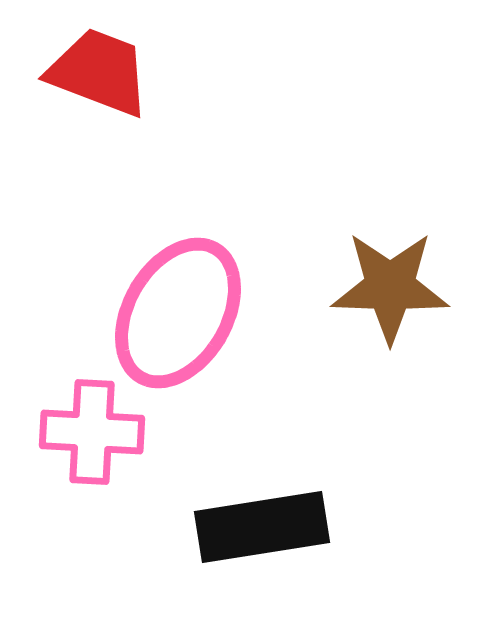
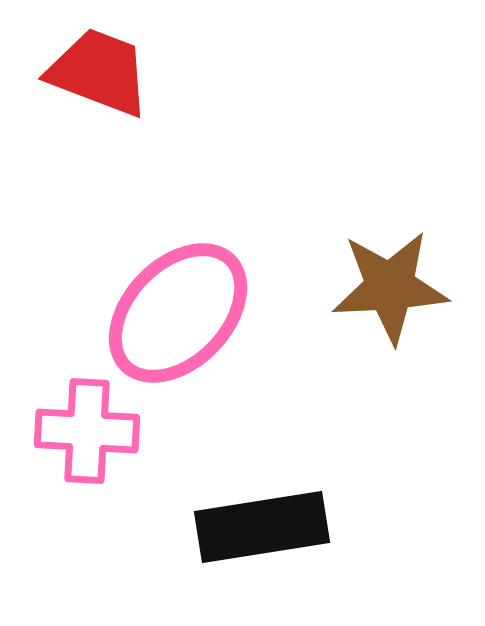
brown star: rotated 5 degrees counterclockwise
pink ellipse: rotated 14 degrees clockwise
pink cross: moved 5 px left, 1 px up
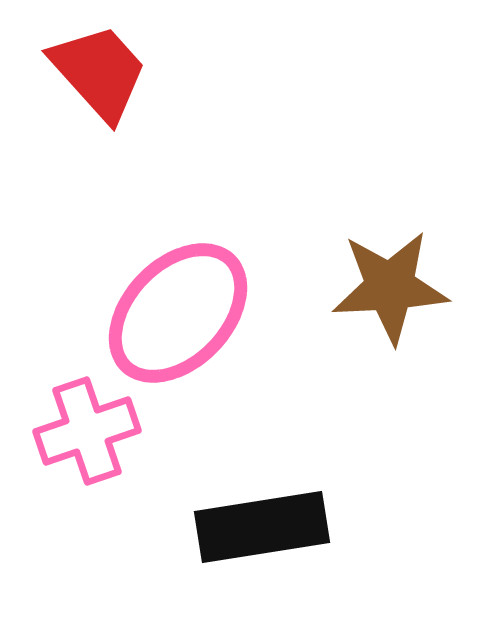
red trapezoid: rotated 27 degrees clockwise
pink cross: rotated 22 degrees counterclockwise
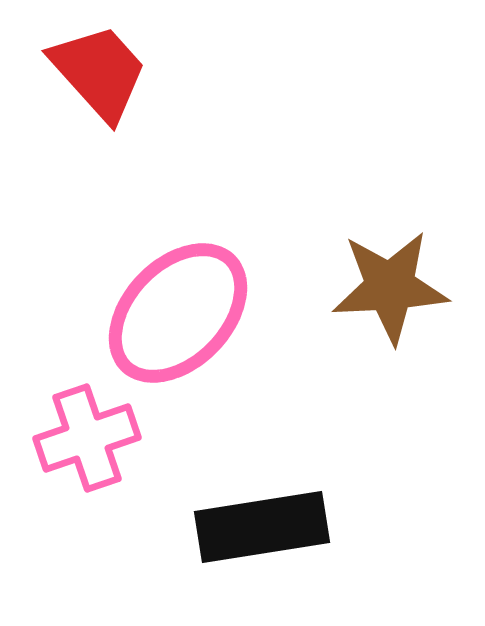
pink cross: moved 7 px down
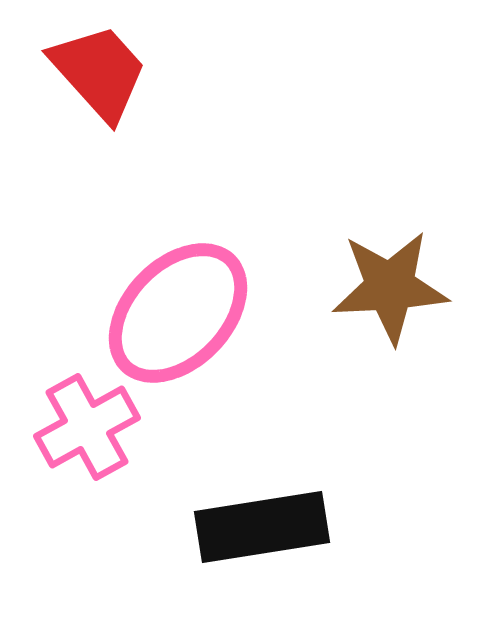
pink cross: moved 11 px up; rotated 10 degrees counterclockwise
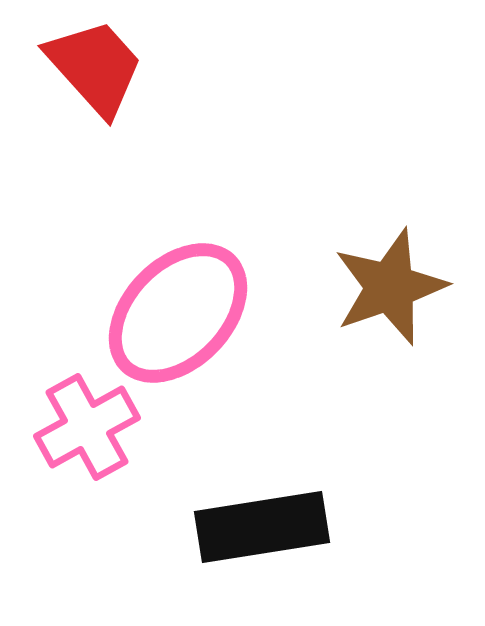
red trapezoid: moved 4 px left, 5 px up
brown star: rotated 16 degrees counterclockwise
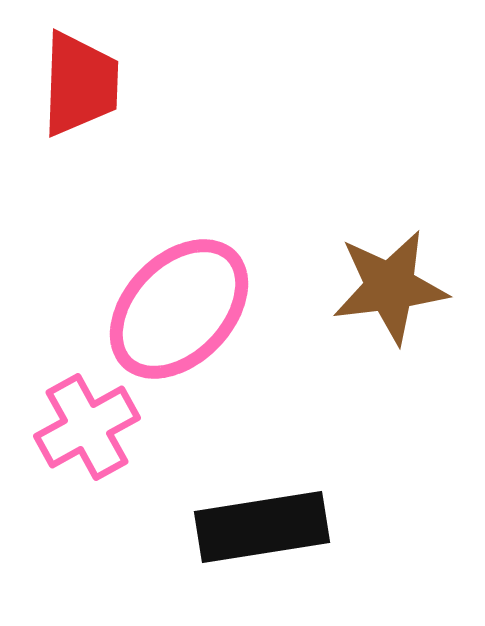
red trapezoid: moved 15 px left, 17 px down; rotated 44 degrees clockwise
brown star: rotated 12 degrees clockwise
pink ellipse: moved 1 px right, 4 px up
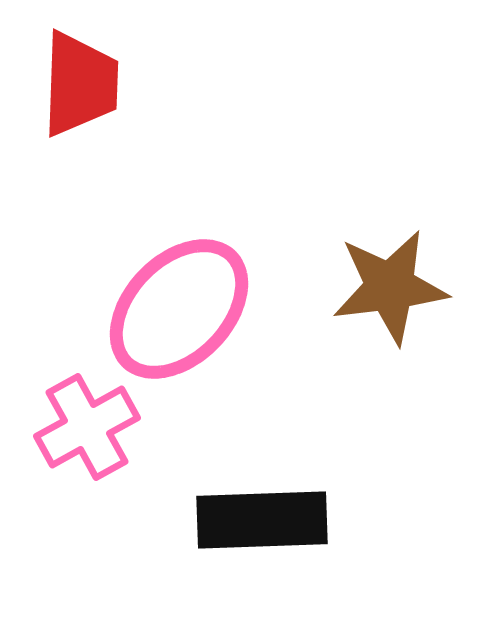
black rectangle: moved 7 px up; rotated 7 degrees clockwise
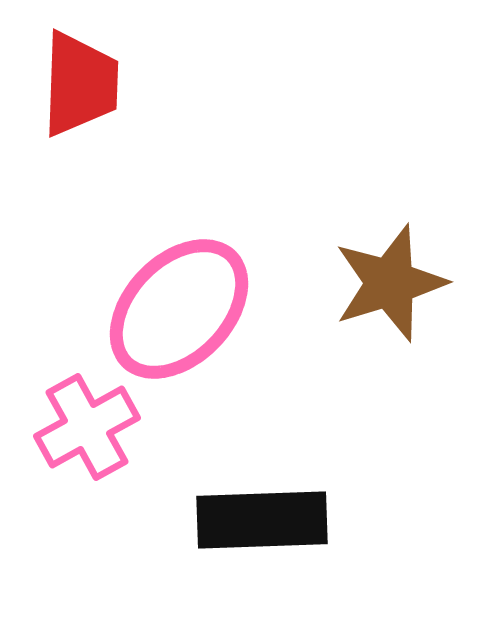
brown star: moved 4 px up; rotated 10 degrees counterclockwise
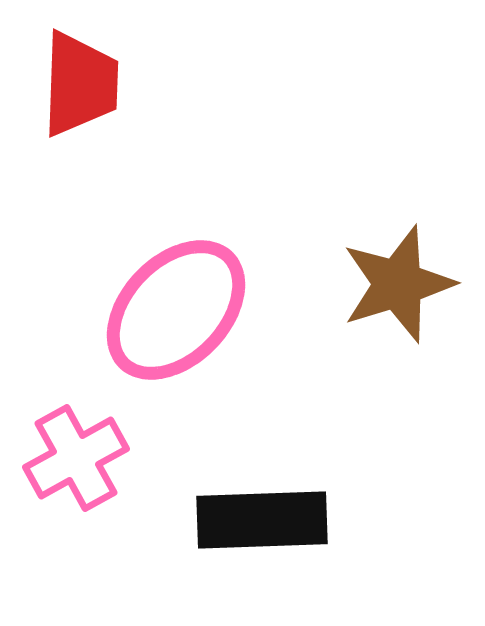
brown star: moved 8 px right, 1 px down
pink ellipse: moved 3 px left, 1 px down
pink cross: moved 11 px left, 31 px down
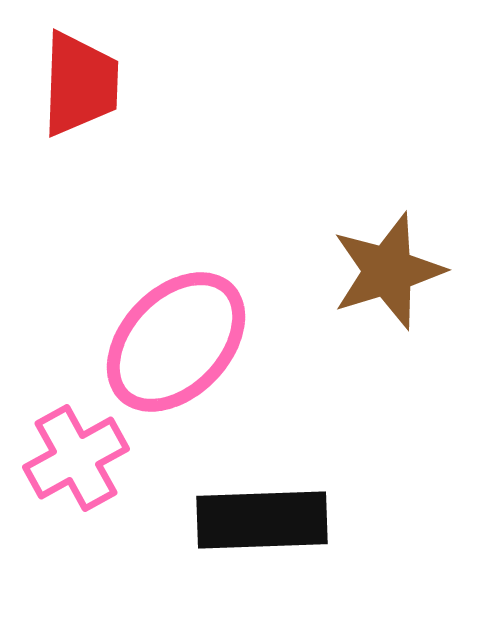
brown star: moved 10 px left, 13 px up
pink ellipse: moved 32 px down
